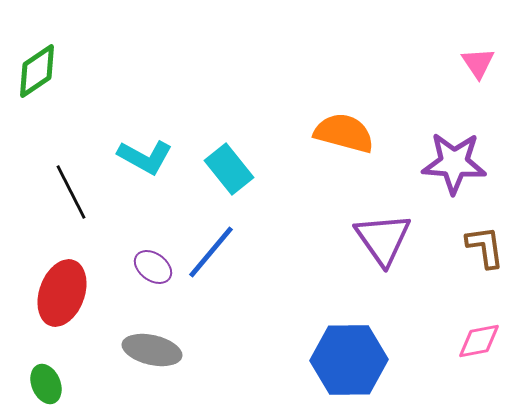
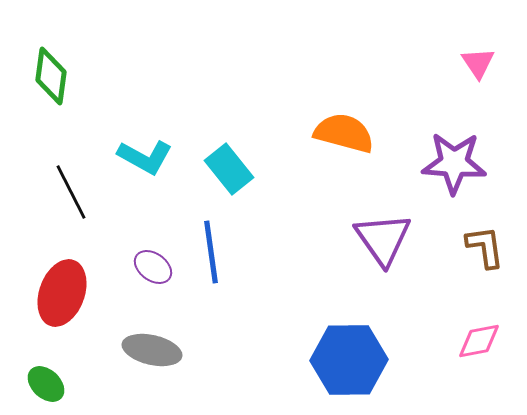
green diamond: moved 14 px right, 5 px down; rotated 48 degrees counterclockwise
blue line: rotated 48 degrees counterclockwise
green ellipse: rotated 24 degrees counterclockwise
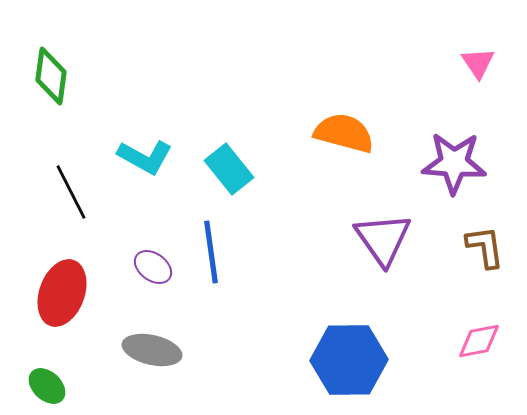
green ellipse: moved 1 px right, 2 px down
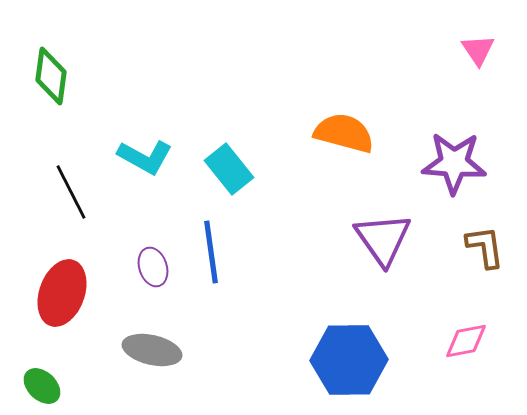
pink triangle: moved 13 px up
purple ellipse: rotated 36 degrees clockwise
pink diamond: moved 13 px left
green ellipse: moved 5 px left
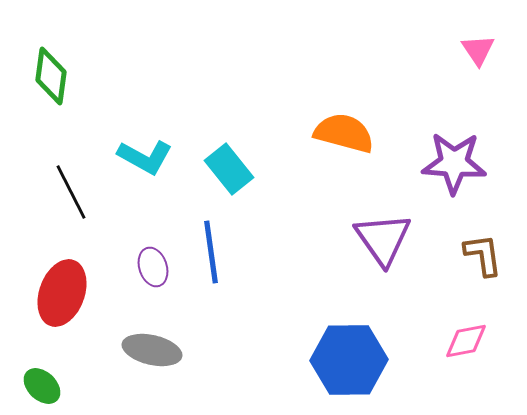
brown L-shape: moved 2 px left, 8 px down
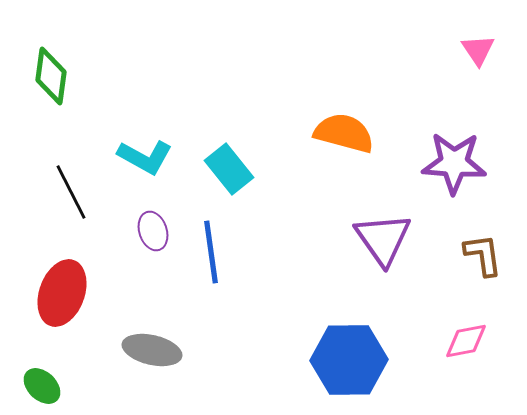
purple ellipse: moved 36 px up
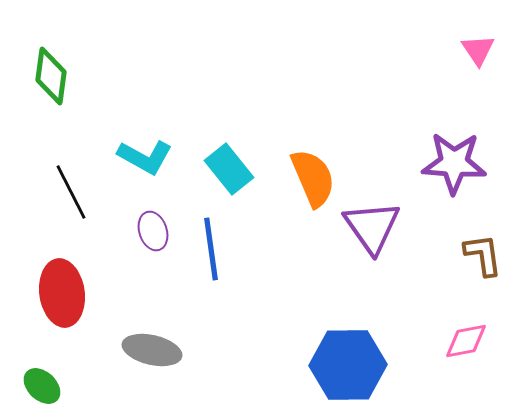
orange semicircle: moved 31 px left, 45 px down; rotated 52 degrees clockwise
purple triangle: moved 11 px left, 12 px up
blue line: moved 3 px up
red ellipse: rotated 28 degrees counterclockwise
blue hexagon: moved 1 px left, 5 px down
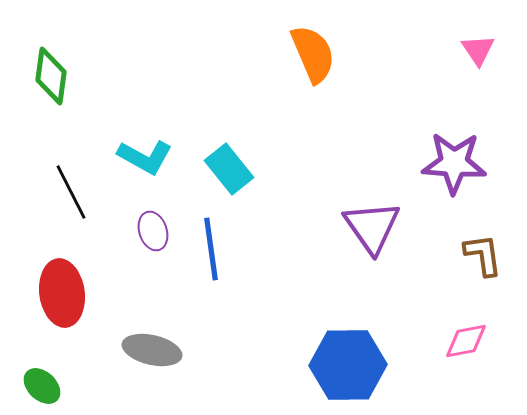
orange semicircle: moved 124 px up
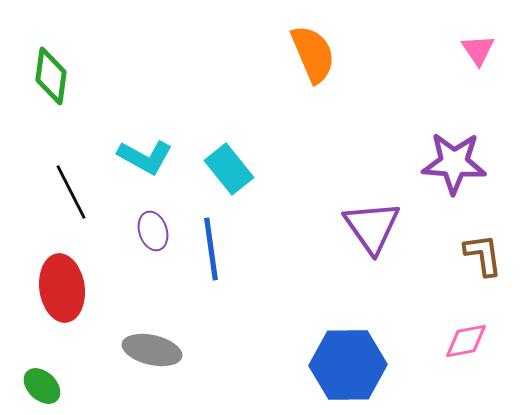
red ellipse: moved 5 px up
